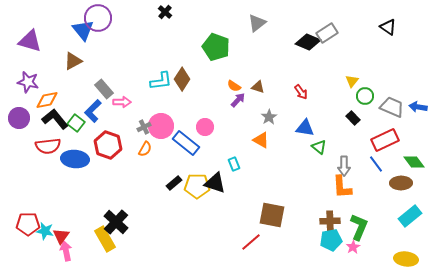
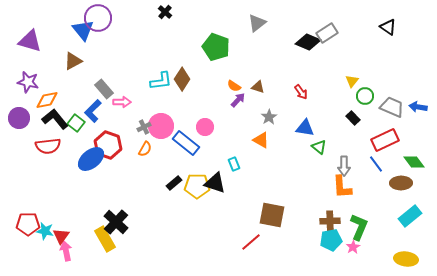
blue ellipse at (75, 159): moved 16 px right; rotated 44 degrees counterclockwise
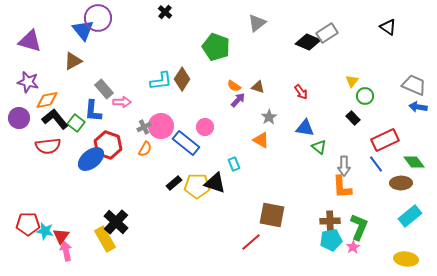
gray trapezoid at (392, 107): moved 22 px right, 22 px up
blue L-shape at (93, 111): rotated 40 degrees counterclockwise
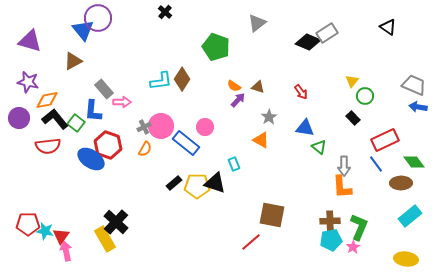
blue ellipse at (91, 159): rotated 72 degrees clockwise
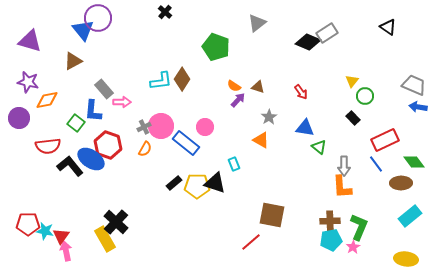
black L-shape at (55, 119): moved 15 px right, 47 px down
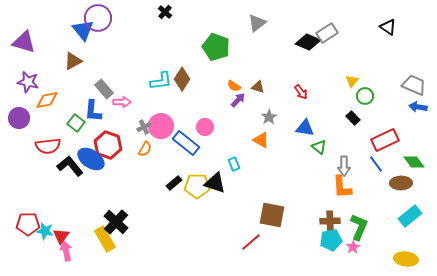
purple triangle at (30, 41): moved 6 px left, 1 px down
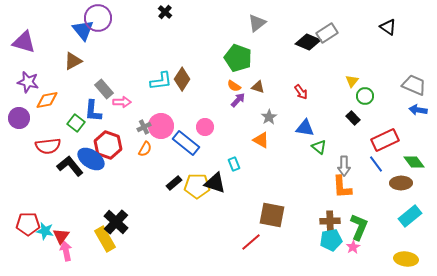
green pentagon at (216, 47): moved 22 px right, 11 px down
blue arrow at (418, 107): moved 3 px down
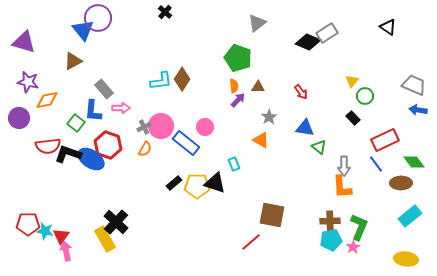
orange semicircle at (234, 86): rotated 128 degrees counterclockwise
brown triangle at (258, 87): rotated 16 degrees counterclockwise
pink arrow at (122, 102): moved 1 px left, 6 px down
black L-shape at (70, 166): moved 2 px left, 12 px up; rotated 32 degrees counterclockwise
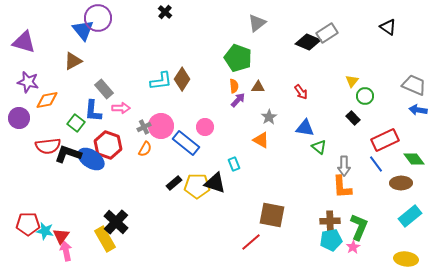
green diamond at (414, 162): moved 3 px up
